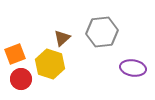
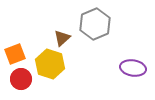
gray hexagon: moved 7 px left, 8 px up; rotated 16 degrees counterclockwise
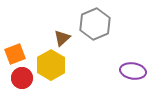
yellow hexagon: moved 1 px right, 1 px down; rotated 12 degrees clockwise
purple ellipse: moved 3 px down
red circle: moved 1 px right, 1 px up
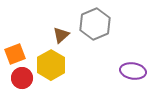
brown triangle: moved 1 px left, 3 px up
